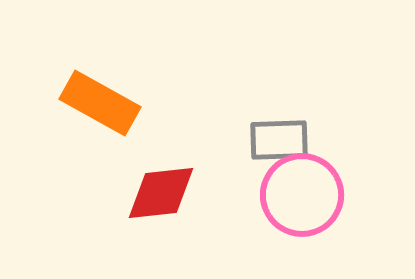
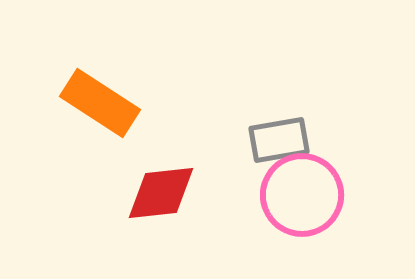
orange rectangle: rotated 4 degrees clockwise
gray rectangle: rotated 8 degrees counterclockwise
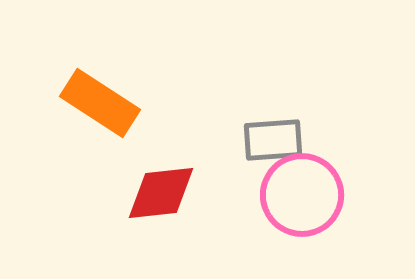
gray rectangle: moved 6 px left; rotated 6 degrees clockwise
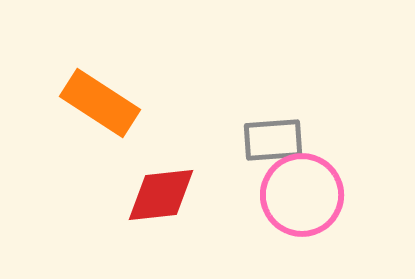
red diamond: moved 2 px down
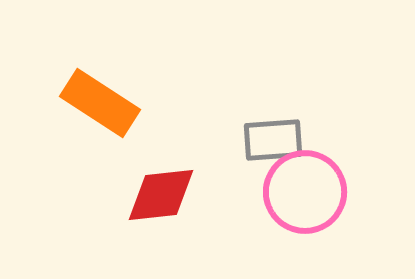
pink circle: moved 3 px right, 3 px up
